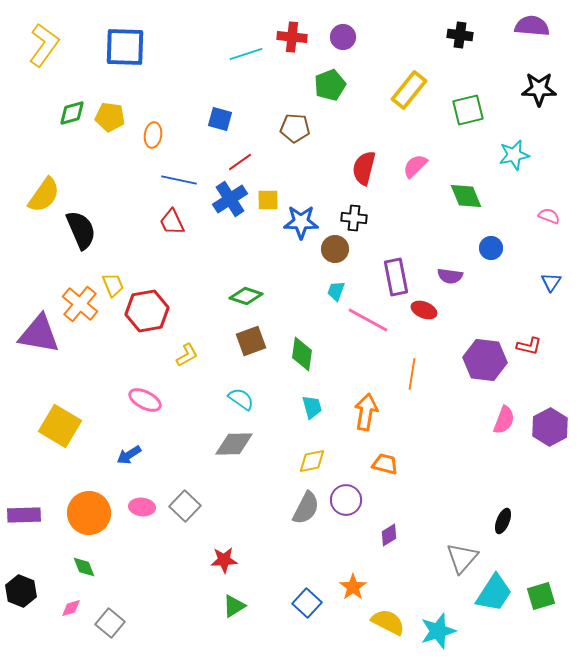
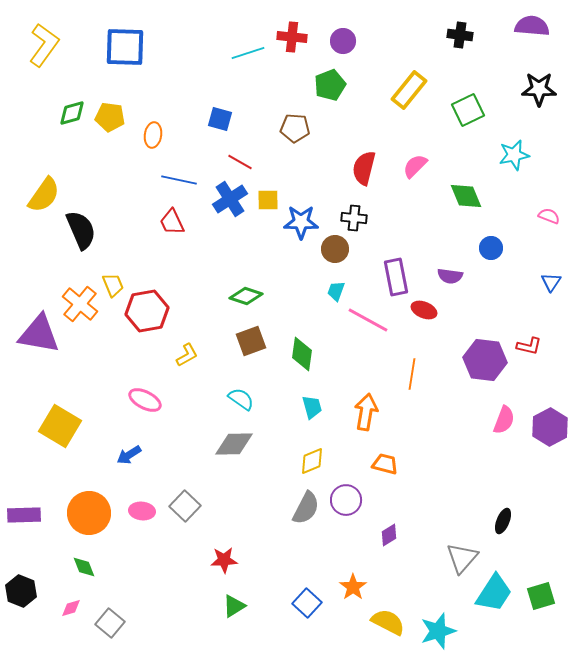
purple circle at (343, 37): moved 4 px down
cyan line at (246, 54): moved 2 px right, 1 px up
green square at (468, 110): rotated 12 degrees counterclockwise
red line at (240, 162): rotated 65 degrees clockwise
yellow diamond at (312, 461): rotated 12 degrees counterclockwise
pink ellipse at (142, 507): moved 4 px down
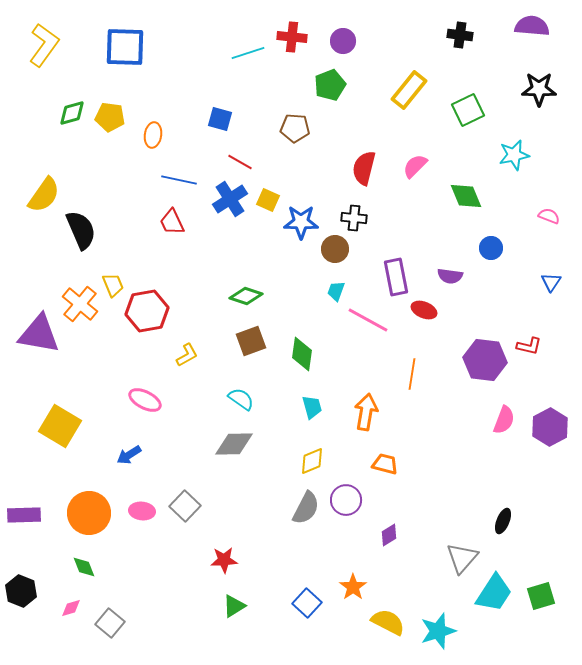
yellow square at (268, 200): rotated 25 degrees clockwise
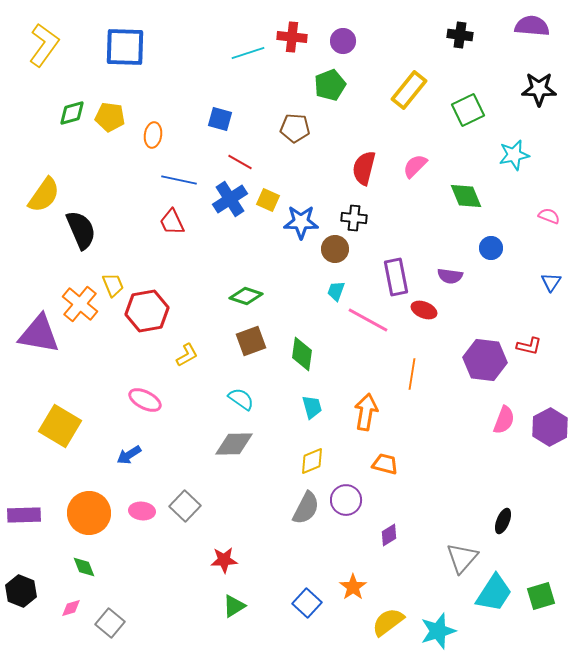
yellow semicircle at (388, 622): rotated 64 degrees counterclockwise
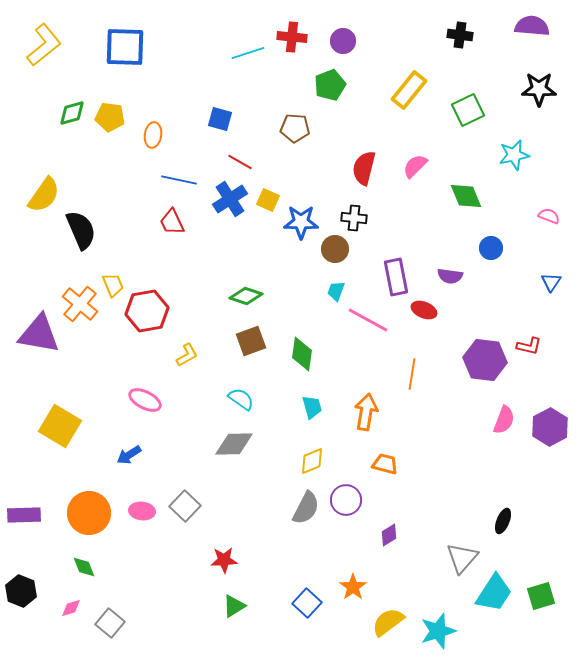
yellow L-shape at (44, 45): rotated 15 degrees clockwise
